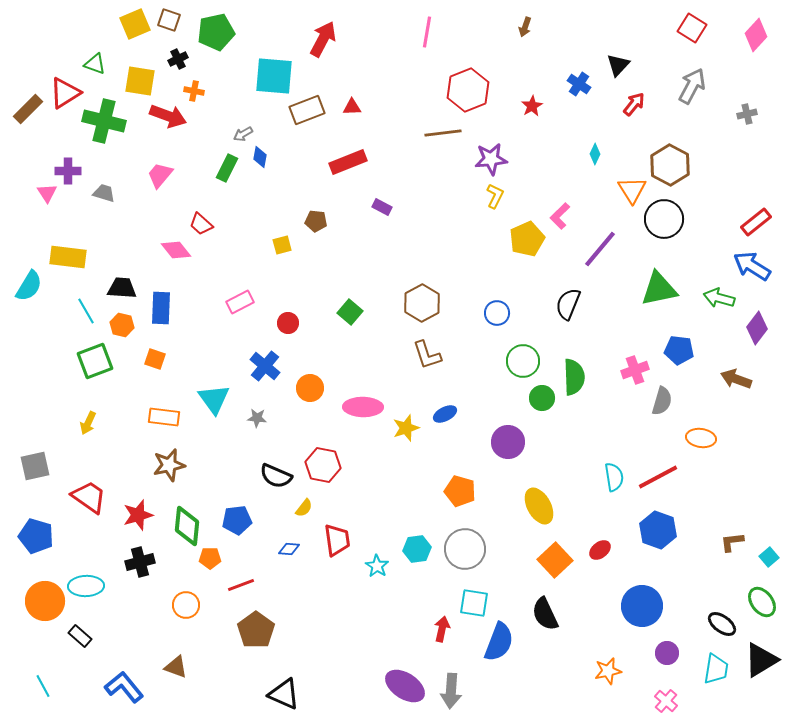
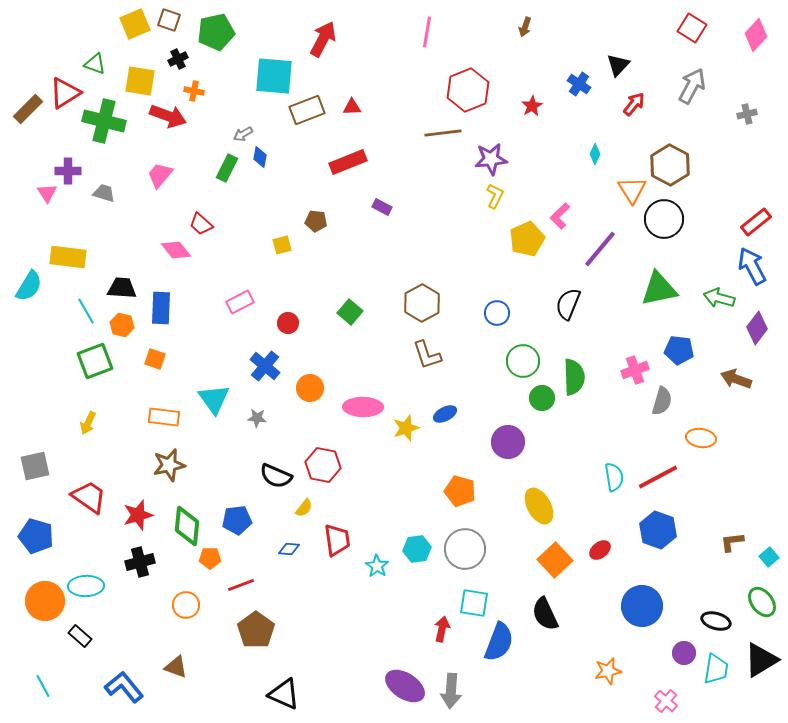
blue arrow at (752, 266): rotated 30 degrees clockwise
black ellipse at (722, 624): moved 6 px left, 3 px up; rotated 20 degrees counterclockwise
purple circle at (667, 653): moved 17 px right
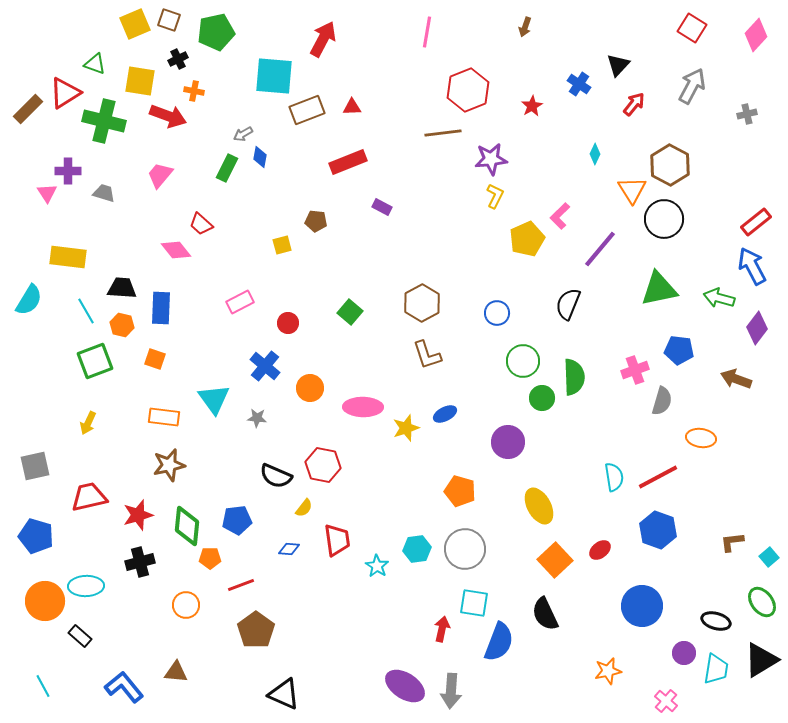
cyan semicircle at (29, 286): moved 14 px down
red trapezoid at (89, 497): rotated 48 degrees counterclockwise
brown triangle at (176, 667): moved 5 px down; rotated 15 degrees counterclockwise
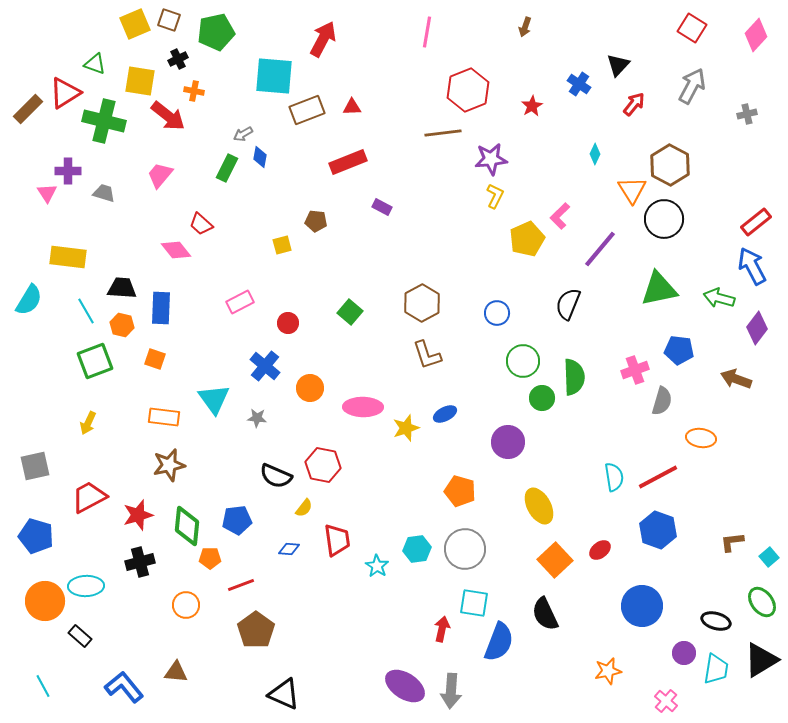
red arrow at (168, 116): rotated 18 degrees clockwise
red trapezoid at (89, 497): rotated 15 degrees counterclockwise
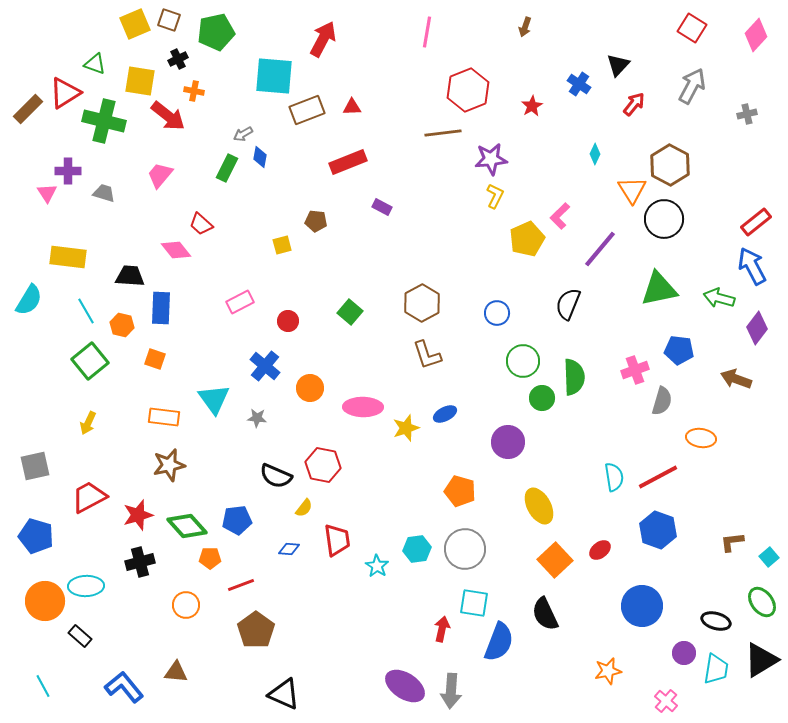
black trapezoid at (122, 288): moved 8 px right, 12 px up
red circle at (288, 323): moved 2 px up
green square at (95, 361): moved 5 px left; rotated 18 degrees counterclockwise
green diamond at (187, 526): rotated 48 degrees counterclockwise
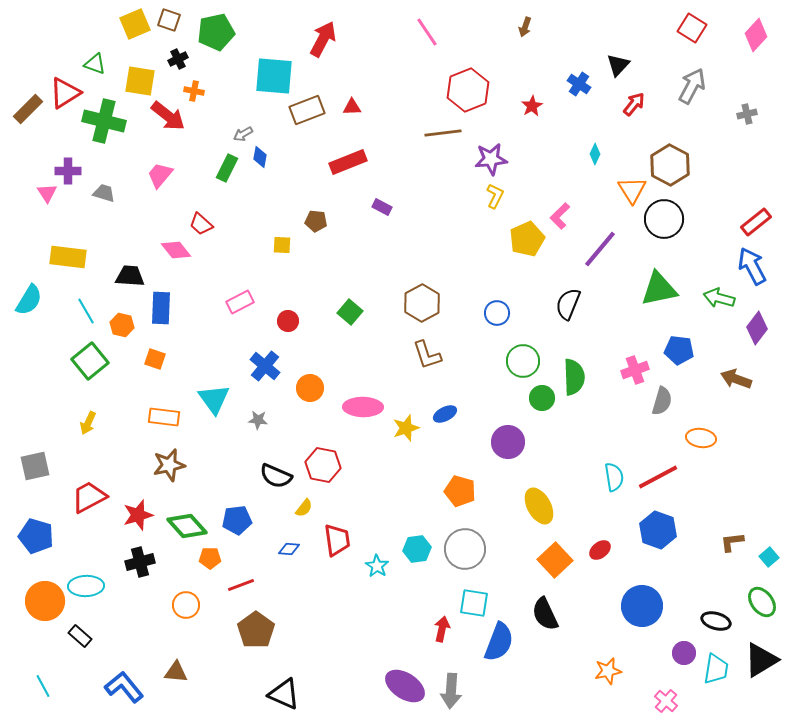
pink line at (427, 32): rotated 44 degrees counterclockwise
yellow square at (282, 245): rotated 18 degrees clockwise
gray star at (257, 418): moved 1 px right, 2 px down
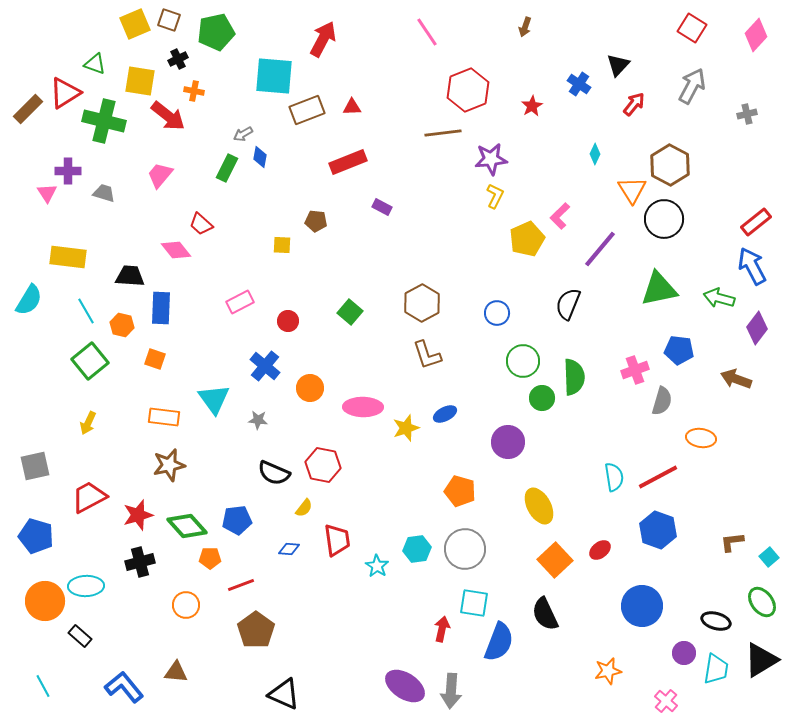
black semicircle at (276, 476): moved 2 px left, 3 px up
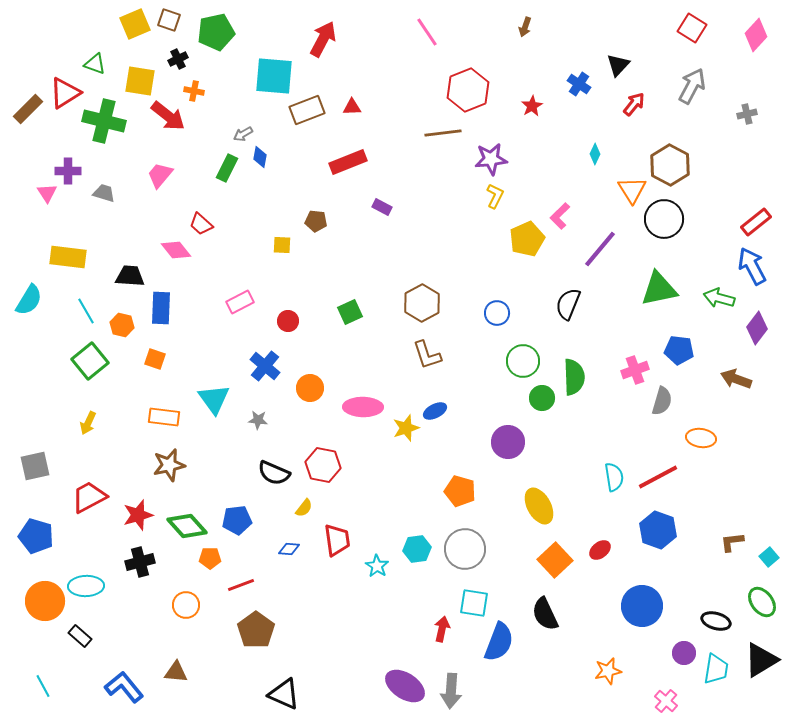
green square at (350, 312): rotated 25 degrees clockwise
blue ellipse at (445, 414): moved 10 px left, 3 px up
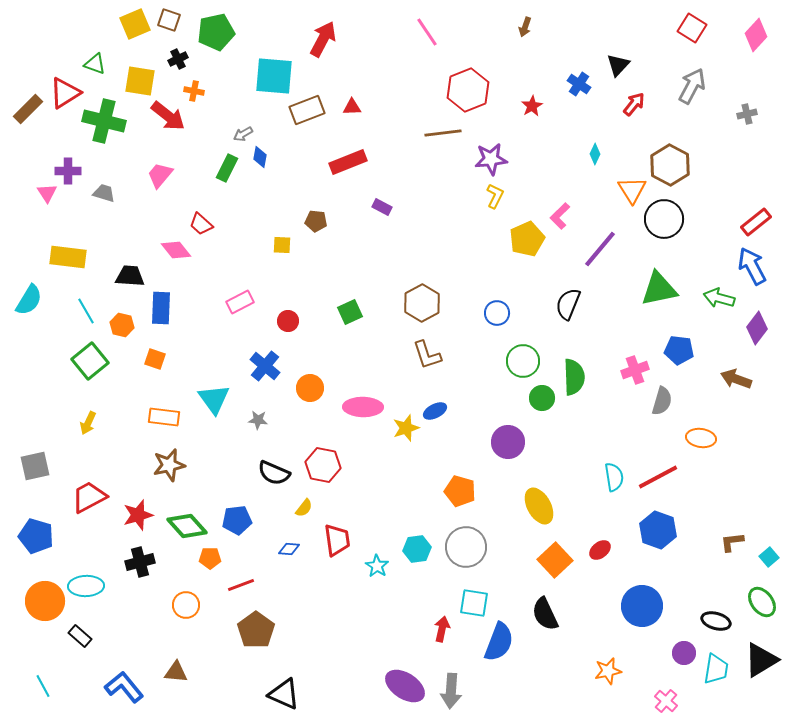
gray circle at (465, 549): moved 1 px right, 2 px up
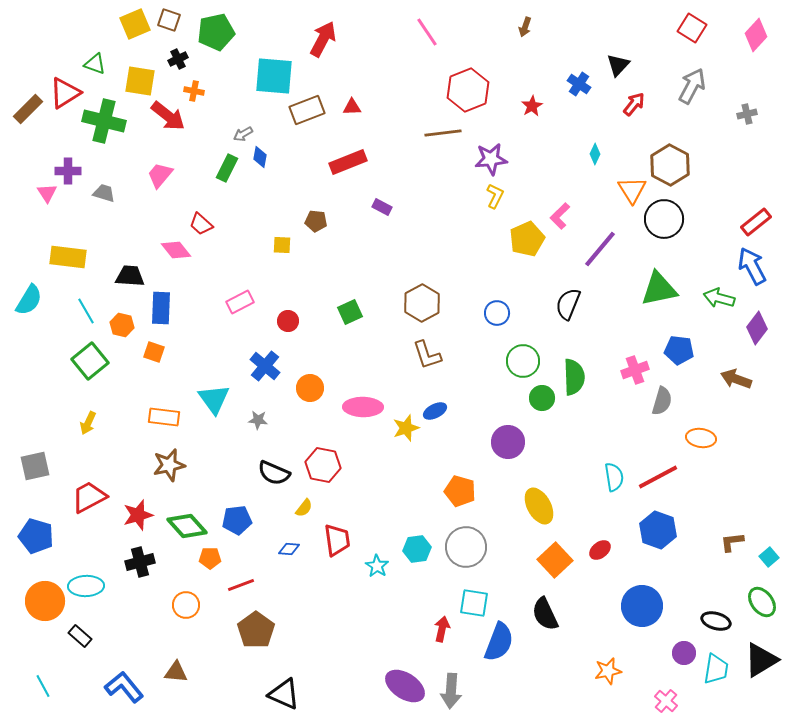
orange square at (155, 359): moved 1 px left, 7 px up
